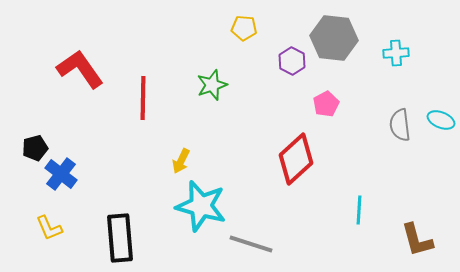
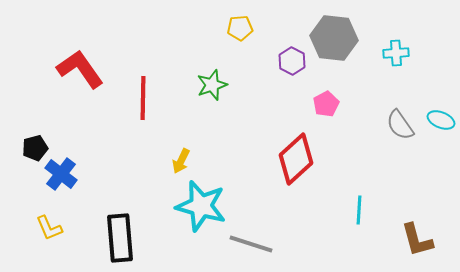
yellow pentagon: moved 4 px left; rotated 10 degrees counterclockwise
gray semicircle: rotated 28 degrees counterclockwise
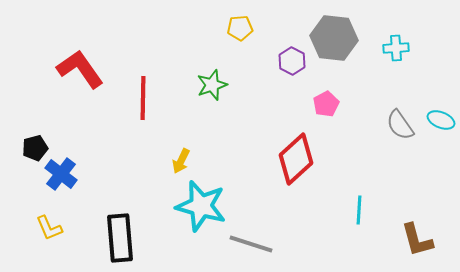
cyan cross: moved 5 px up
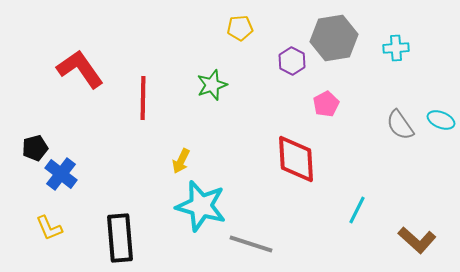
gray hexagon: rotated 15 degrees counterclockwise
red diamond: rotated 51 degrees counterclockwise
cyan line: moved 2 px left; rotated 24 degrees clockwise
brown L-shape: rotated 33 degrees counterclockwise
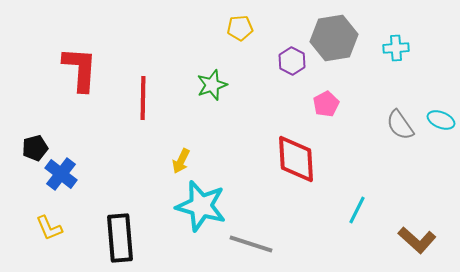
red L-shape: rotated 39 degrees clockwise
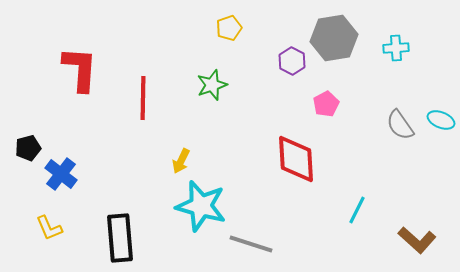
yellow pentagon: moved 11 px left; rotated 15 degrees counterclockwise
black pentagon: moved 7 px left
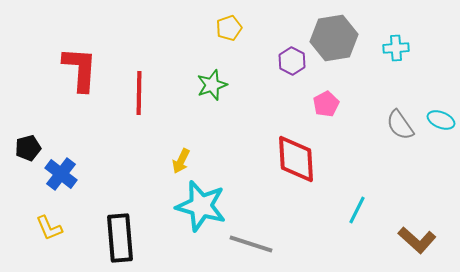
red line: moved 4 px left, 5 px up
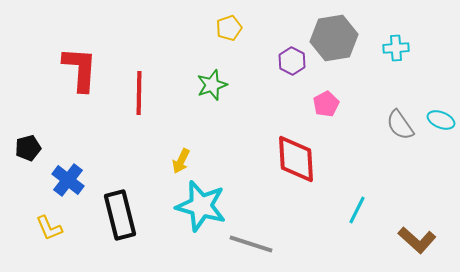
blue cross: moved 7 px right, 6 px down
black rectangle: moved 23 px up; rotated 9 degrees counterclockwise
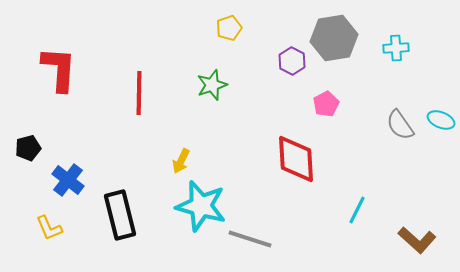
red L-shape: moved 21 px left
gray line: moved 1 px left, 5 px up
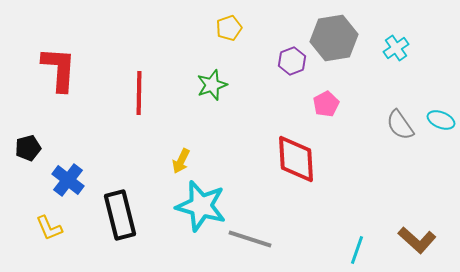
cyan cross: rotated 30 degrees counterclockwise
purple hexagon: rotated 12 degrees clockwise
cyan line: moved 40 px down; rotated 8 degrees counterclockwise
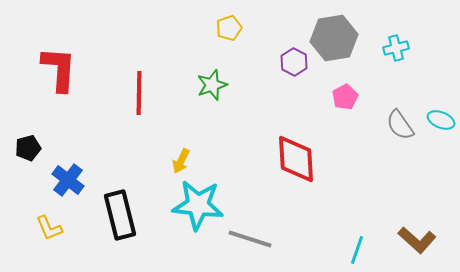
cyan cross: rotated 20 degrees clockwise
purple hexagon: moved 2 px right, 1 px down; rotated 12 degrees counterclockwise
pink pentagon: moved 19 px right, 7 px up
cyan star: moved 3 px left, 1 px up; rotated 9 degrees counterclockwise
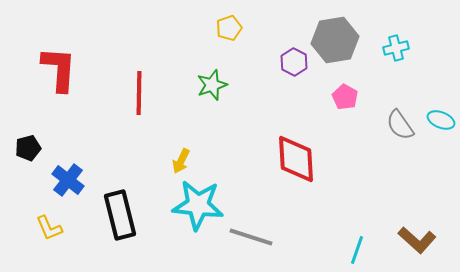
gray hexagon: moved 1 px right, 2 px down
pink pentagon: rotated 15 degrees counterclockwise
gray line: moved 1 px right, 2 px up
